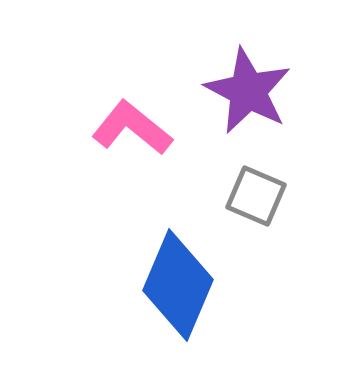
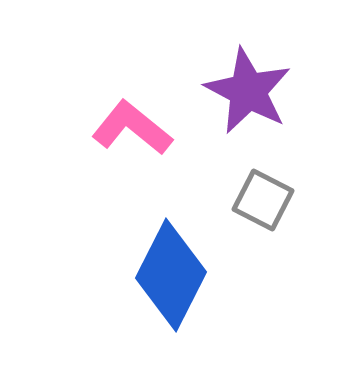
gray square: moved 7 px right, 4 px down; rotated 4 degrees clockwise
blue diamond: moved 7 px left, 10 px up; rotated 4 degrees clockwise
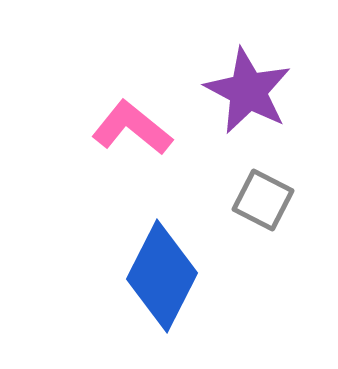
blue diamond: moved 9 px left, 1 px down
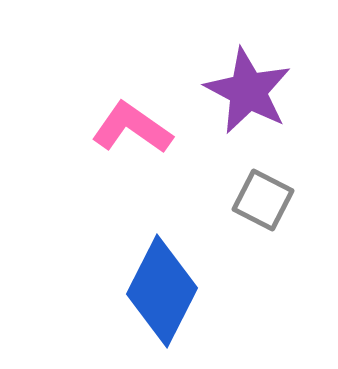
pink L-shape: rotated 4 degrees counterclockwise
blue diamond: moved 15 px down
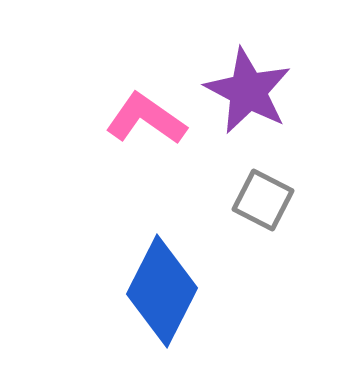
pink L-shape: moved 14 px right, 9 px up
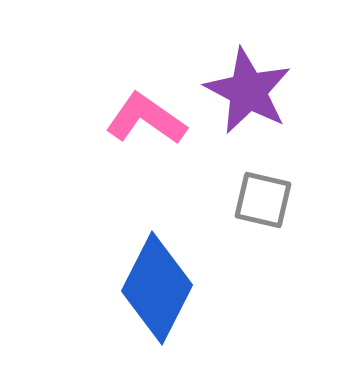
gray square: rotated 14 degrees counterclockwise
blue diamond: moved 5 px left, 3 px up
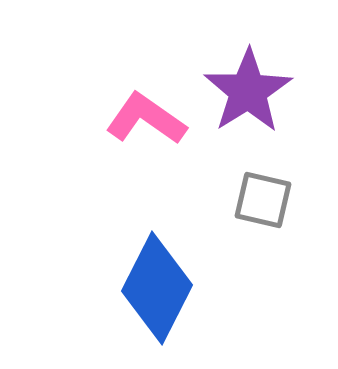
purple star: rotated 12 degrees clockwise
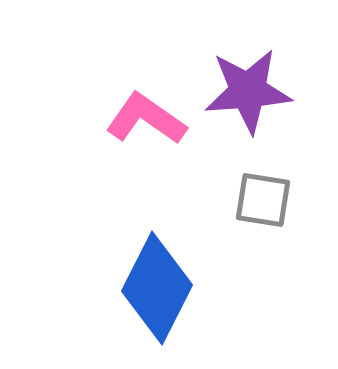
purple star: rotated 28 degrees clockwise
gray square: rotated 4 degrees counterclockwise
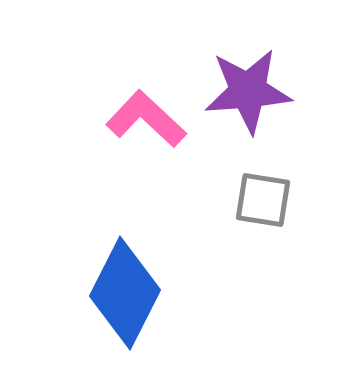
pink L-shape: rotated 8 degrees clockwise
blue diamond: moved 32 px left, 5 px down
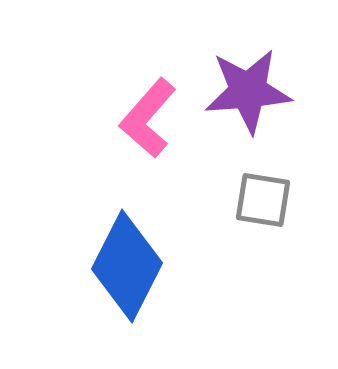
pink L-shape: moved 2 px right, 1 px up; rotated 92 degrees counterclockwise
blue diamond: moved 2 px right, 27 px up
